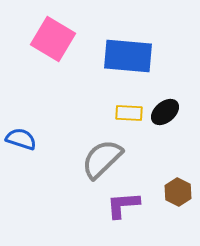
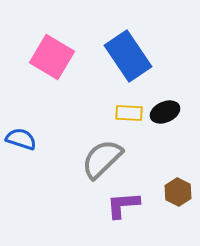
pink square: moved 1 px left, 18 px down
blue rectangle: rotated 51 degrees clockwise
black ellipse: rotated 16 degrees clockwise
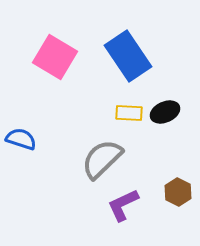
pink square: moved 3 px right
purple L-shape: rotated 21 degrees counterclockwise
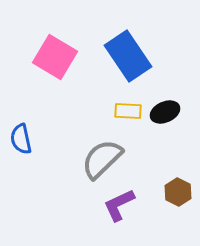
yellow rectangle: moved 1 px left, 2 px up
blue semicircle: rotated 120 degrees counterclockwise
purple L-shape: moved 4 px left
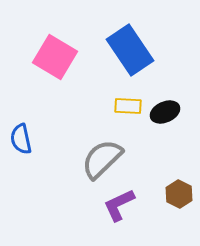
blue rectangle: moved 2 px right, 6 px up
yellow rectangle: moved 5 px up
brown hexagon: moved 1 px right, 2 px down
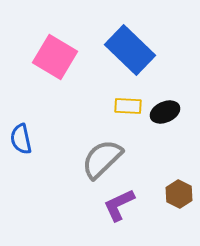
blue rectangle: rotated 12 degrees counterclockwise
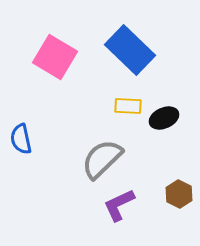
black ellipse: moved 1 px left, 6 px down
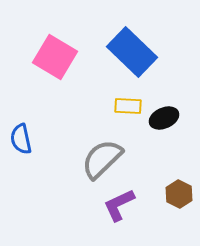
blue rectangle: moved 2 px right, 2 px down
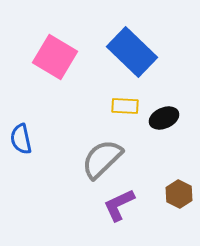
yellow rectangle: moved 3 px left
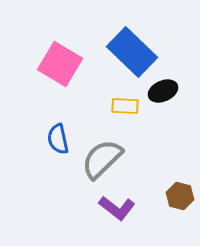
pink square: moved 5 px right, 7 px down
black ellipse: moved 1 px left, 27 px up
blue semicircle: moved 37 px right
brown hexagon: moved 1 px right, 2 px down; rotated 12 degrees counterclockwise
purple L-shape: moved 2 px left, 3 px down; rotated 117 degrees counterclockwise
